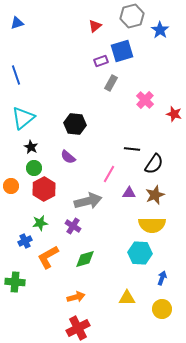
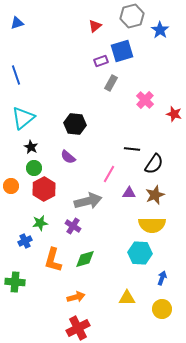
orange L-shape: moved 5 px right, 3 px down; rotated 45 degrees counterclockwise
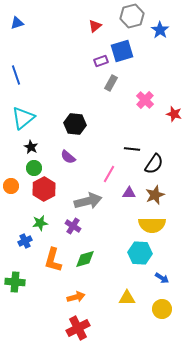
blue arrow: rotated 104 degrees clockwise
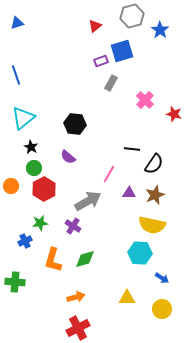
gray arrow: rotated 16 degrees counterclockwise
yellow semicircle: rotated 12 degrees clockwise
